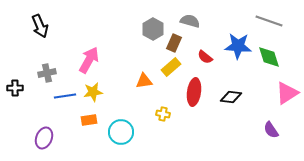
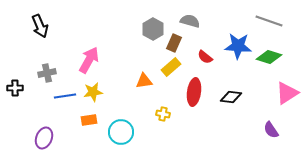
green diamond: rotated 55 degrees counterclockwise
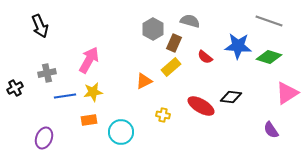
orange triangle: rotated 18 degrees counterclockwise
black cross: rotated 28 degrees counterclockwise
red ellipse: moved 7 px right, 14 px down; rotated 68 degrees counterclockwise
yellow cross: moved 1 px down
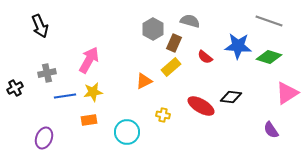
cyan circle: moved 6 px right
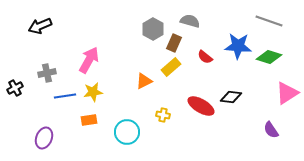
black arrow: rotated 90 degrees clockwise
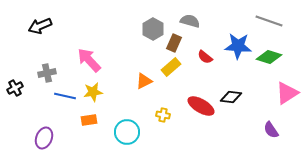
pink arrow: rotated 72 degrees counterclockwise
blue line: rotated 20 degrees clockwise
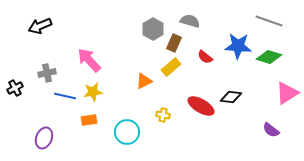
purple semicircle: rotated 18 degrees counterclockwise
